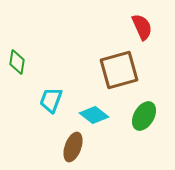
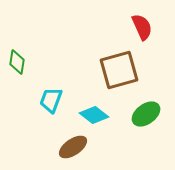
green ellipse: moved 2 px right, 2 px up; rotated 24 degrees clockwise
brown ellipse: rotated 36 degrees clockwise
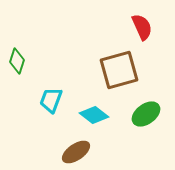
green diamond: moved 1 px up; rotated 10 degrees clockwise
brown ellipse: moved 3 px right, 5 px down
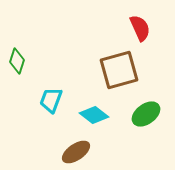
red semicircle: moved 2 px left, 1 px down
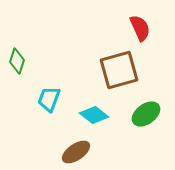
cyan trapezoid: moved 2 px left, 1 px up
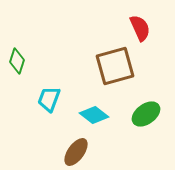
brown square: moved 4 px left, 4 px up
brown ellipse: rotated 20 degrees counterclockwise
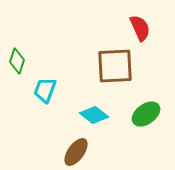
brown square: rotated 12 degrees clockwise
cyan trapezoid: moved 4 px left, 9 px up
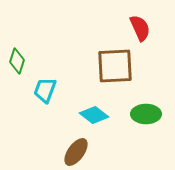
green ellipse: rotated 36 degrees clockwise
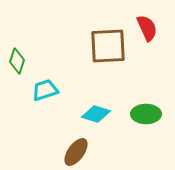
red semicircle: moved 7 px right
brown square: moved 7 px left, 20 px up
cyan trapezoid: rotated 52 degrees clockwise
cyan diamond: moved 2 px right, 1 px up; rotated 20 degrees counterclockwise
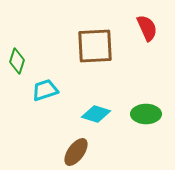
brown square: moved 13 px left
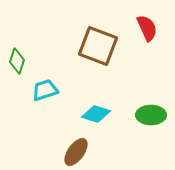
brown square: moved 3 px right; rotated 24 degrees clockwise
green ellipse: moved 5 px right, 1 px down
